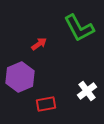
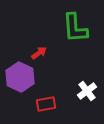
green L-shape: moved 4 px left; rotated 24 degrees clockwise
red arrow: moved 9 px down
purple hexagon: rotated 12 degrees counterclockwise
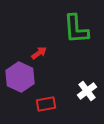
green L-shape: moved 1 px right, 1 px down
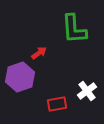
green L-shape: moved 2 px left
purple hexagon: rotated 16 degrees clockwise
red rectangle: moved 11 px right
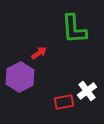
purple hexagon: rotated 8 degrees counterclockwise
red rectangle: moved 7 px right, 2 px up
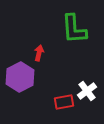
red arrow: rotated 42 degrees counterclockwise
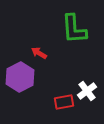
red arrow: rotated 70 degrees counterclockwise
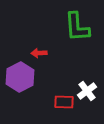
green L-shape: moved 3 px right, 2 px up
red arrow: rotated 35 degrees counterclockwise
red rectangle: rotated 12 degrees clockwise
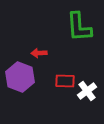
green L-shape: moved 2 px right
purple hexagon: rotated 12 degrees counterclockwise
red rectangle: moved 1 px right, 21 px up
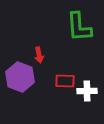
red arrow: moved 2 px down; rotated 98 degrees counterclockwise
white cross: rotated 36 degrees clockwise
